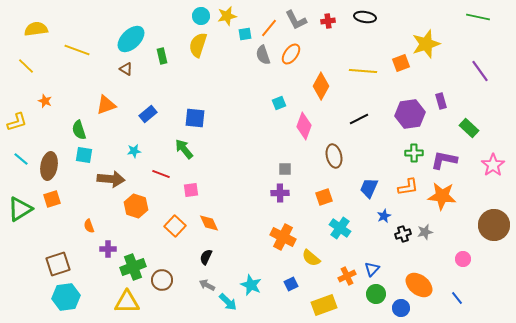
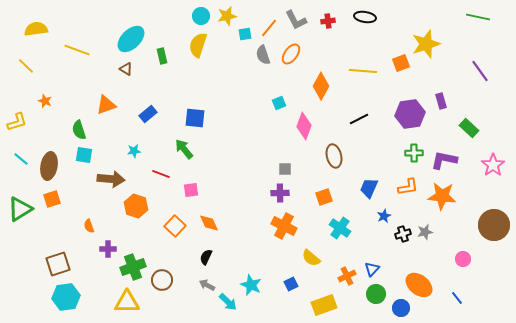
orange cross at (283, 237): moved 1 px right, 11 px up
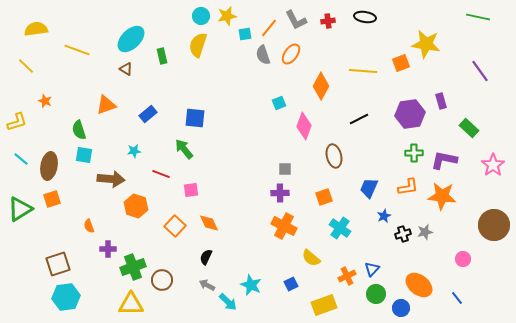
yellow star at (426, 44): rotated 28 degrees clockwise
yellow triangle at (127, 302): moved 4 px right, 2 px down
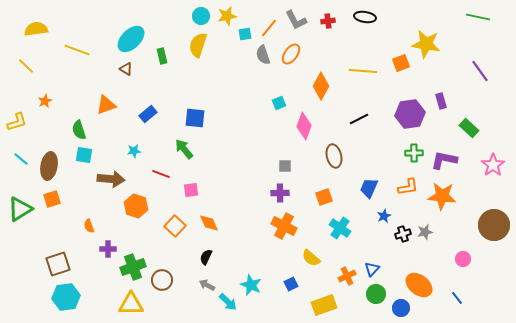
orange star at (45, 101): rotated 24 degrees clockwise
gray square at (285, 169): moved 3 px up
